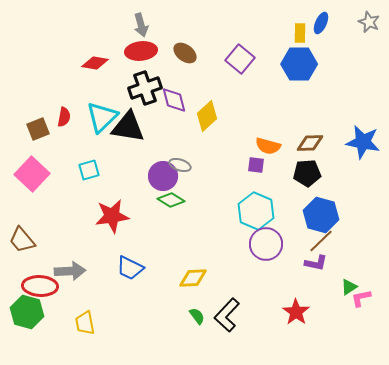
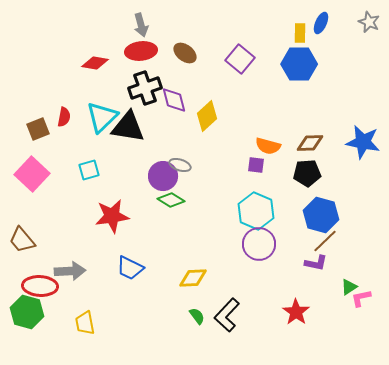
brown line at (321, 241): moved 4 px right
purple circle at (266, 244): moved 7 px left
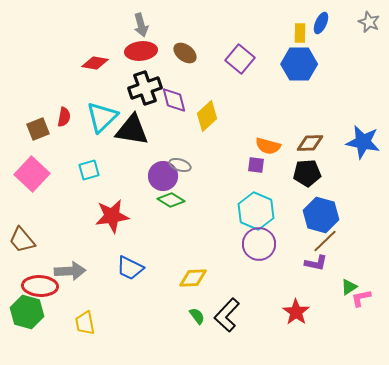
black triangle at (128, 127): moved 4 px right, 3 px down
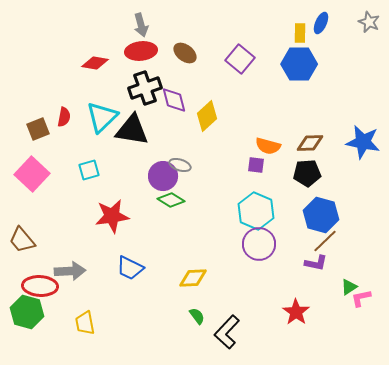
black L-shape at (227, 315): moved 17 px down
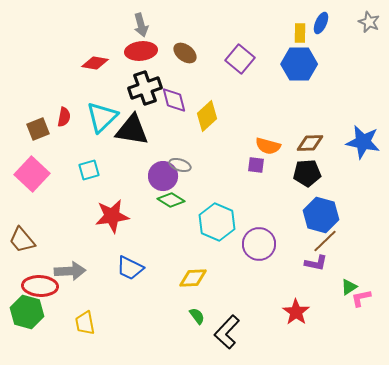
cyan hexagon at (256, 211): moved 39 px left, 11 px down
